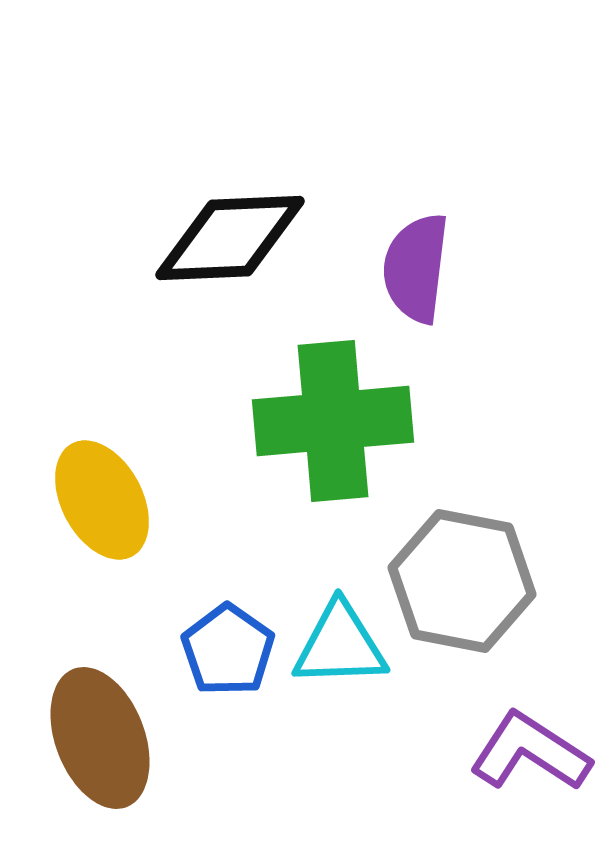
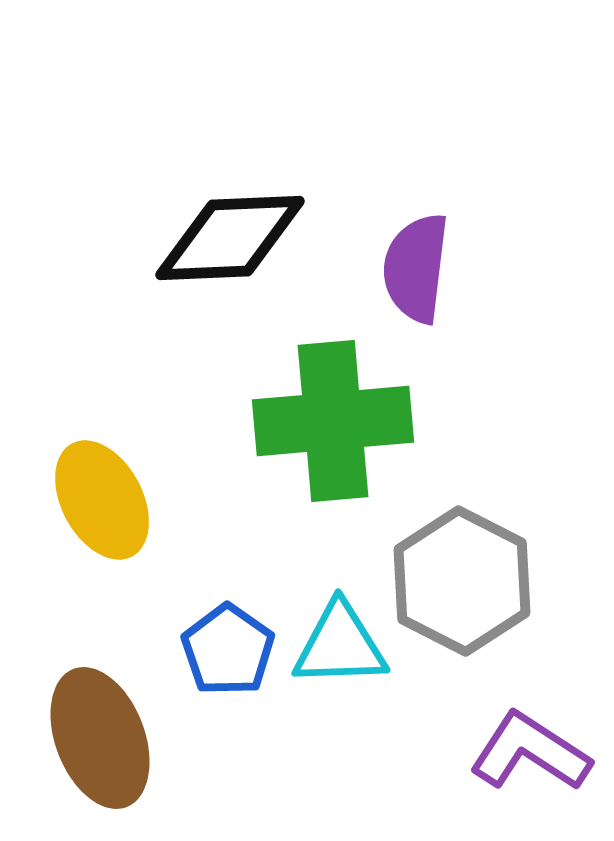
gray hexagon: rotated 16 degrees clockwise
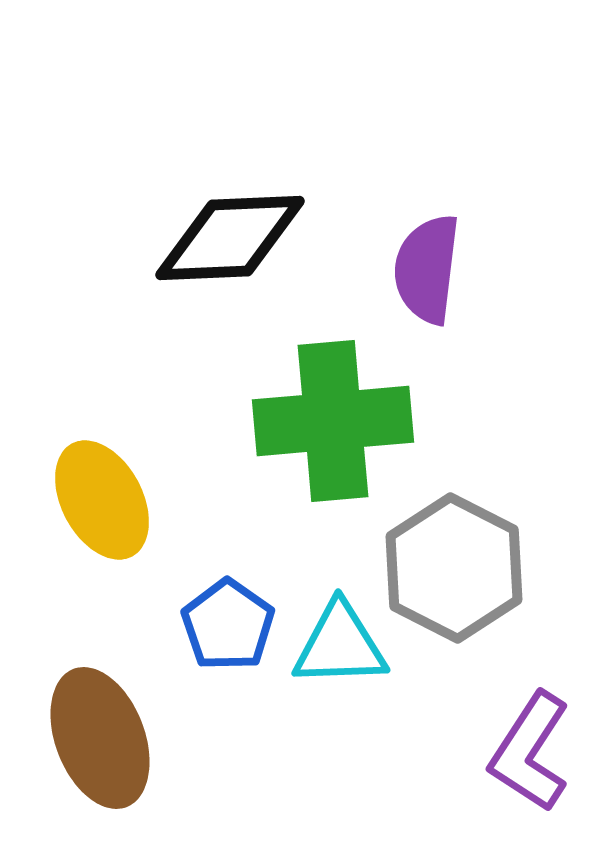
purple semicircle: moved 11 px right, 1 px down
gray hexagon: moved 8 px left, 13 px up
blue pentagon: moved 25 px up
purple L-shape: rotated 90 degrees counterclockwise
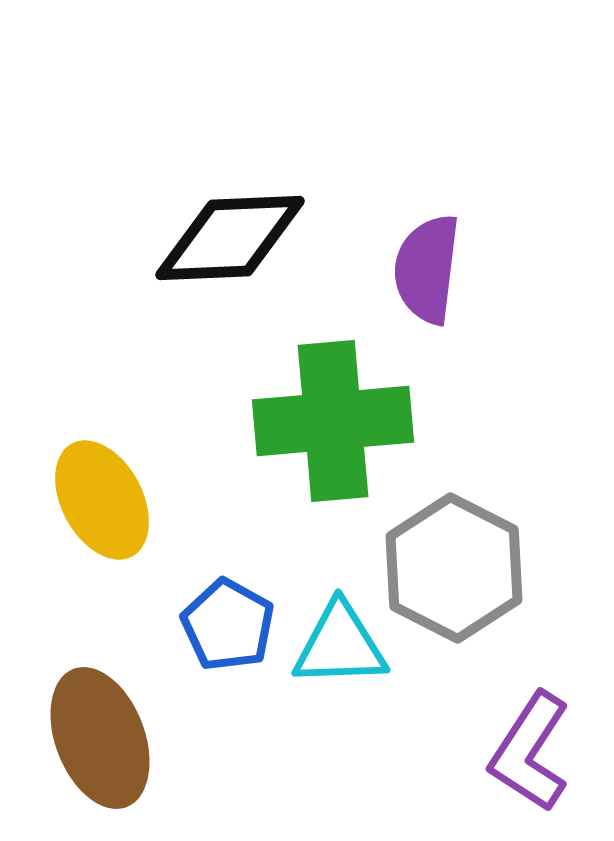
blue pentagon: rotated 6 degrees counterclockwise
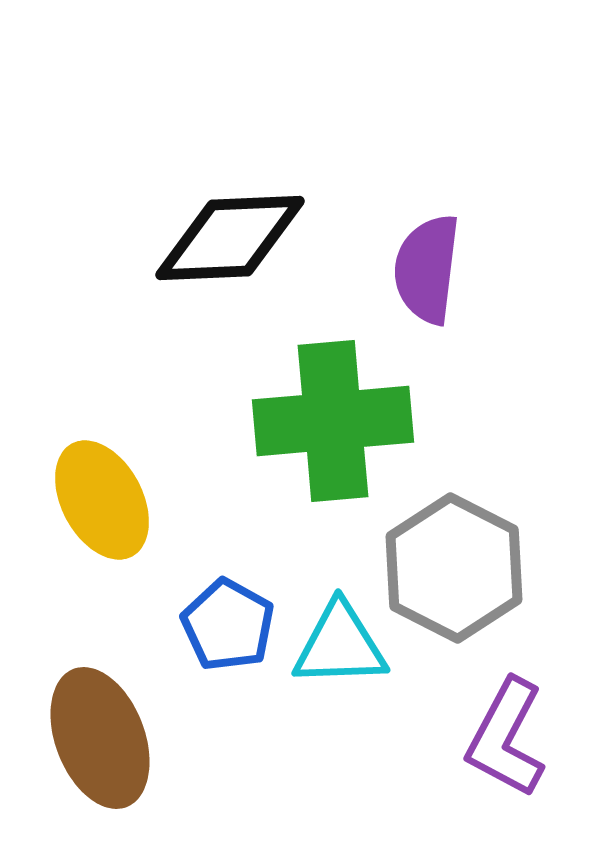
purple L-shape: moved 24 px left, 14 px up; rotated 5 degrees counterclockwise
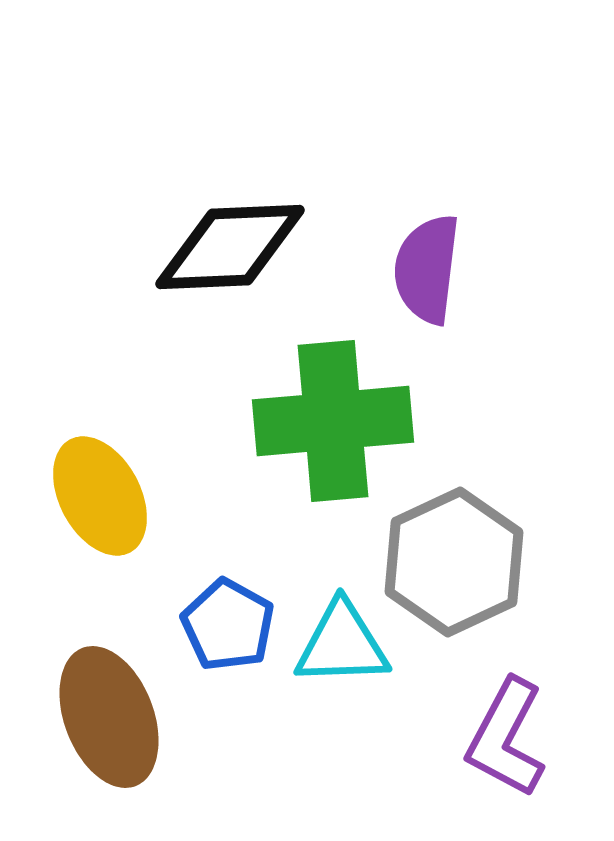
black diamond: moved 9 px down
yellow ellipse: moved 2 px left, 4 px up
gray hexagon: moved 6 px up; rotated 8 degrees clockwise
cyan triangle: moved 2 px right, 1 px up
brown ellipse: moved 9 px right, 21 px up
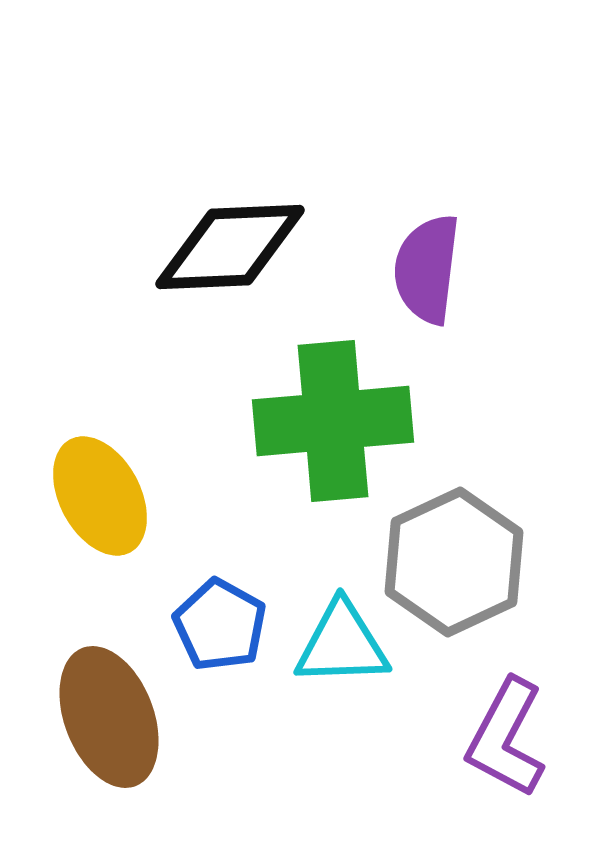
blue pentagon: moved 8 px left
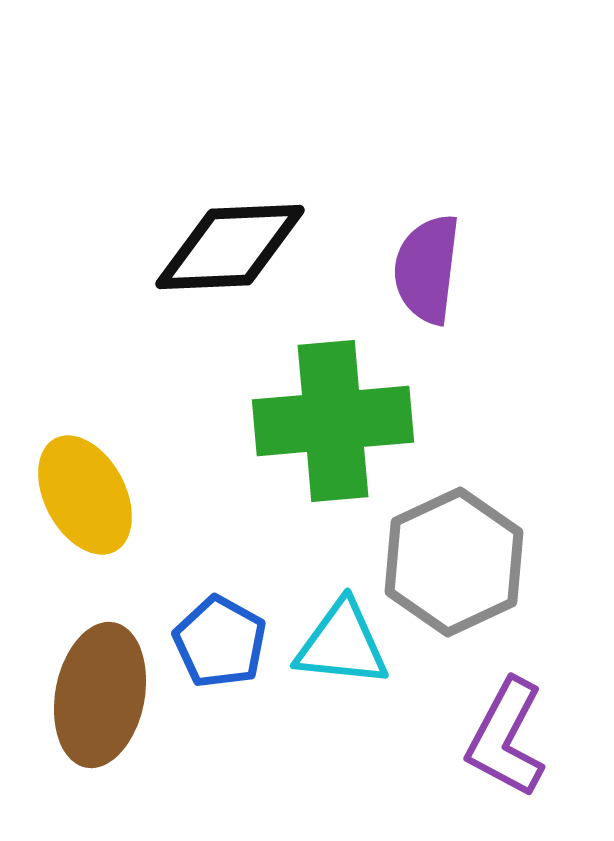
yellow ellipse: moved 15 px left, 1 px up
blue pentagon: moved 17 px down
cyan triangle: rotated 8 degrees clockwise
brown ellipse: moved 9 px left, 22 px up; rotated 32 degrees clockwise
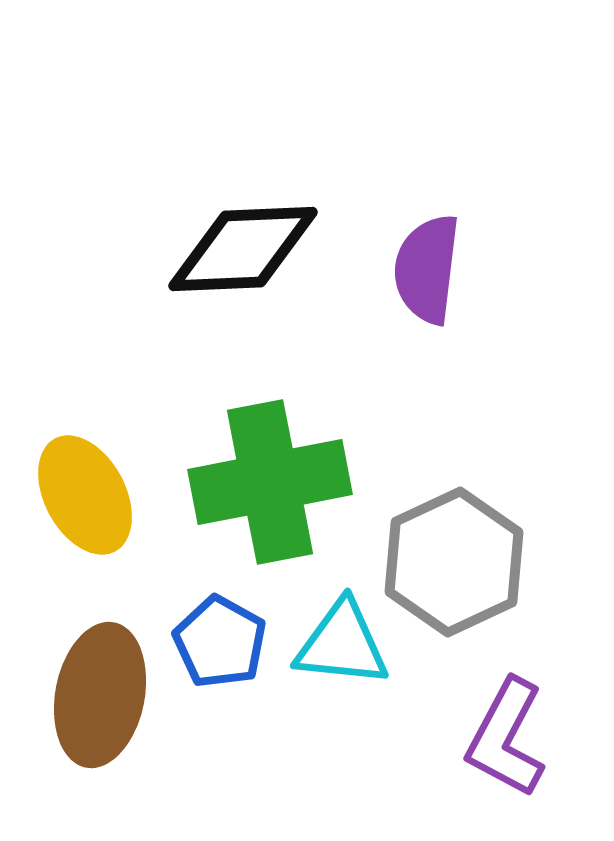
black diamond: moved 13 px right, 2 px down
green cross: moved 63 px left, 61 px down; rotated 6 degrees counterclockwise
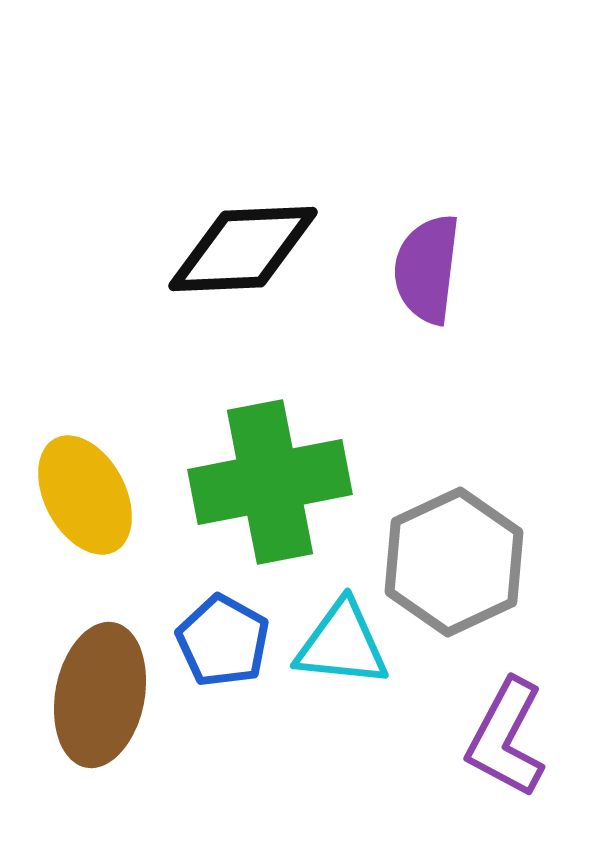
blue pentagon: moved 3 px right, 1 px up
